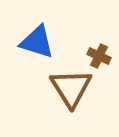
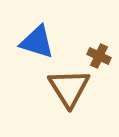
brown triangle: moved 2 px left
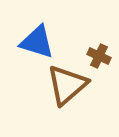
brown triangle: moved 2 px left, 3 px up; rotated 21 degrees clockwise
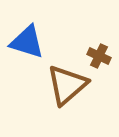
blue triangle: moved 10 px left
